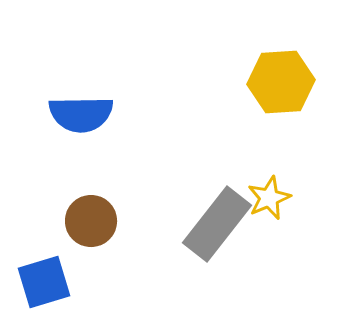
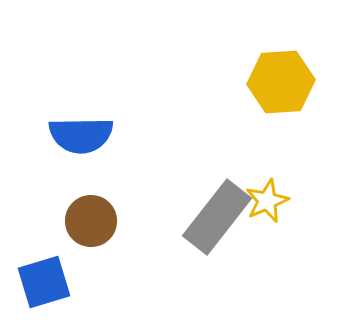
blue semicircle: moved 21 px down
yellow star: moved 2 px left, 3 px down
gray rectangle: moved 7 px up
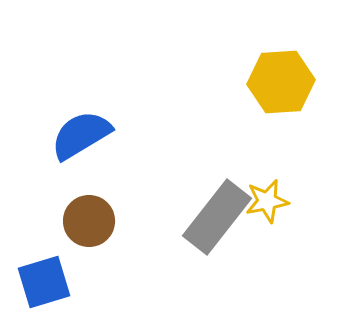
blue semicircle: rotated 150 degrees clockwise
yellow star: rotated 12 degrees clockwise
brown circle: moved 2 px left
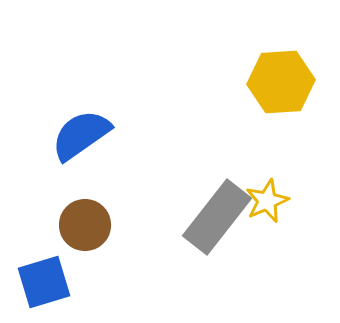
blue semicircle: rotated 4 degrees counterclockwise
yellow star: rotated 12 degrees counterclockwise
brown circle: moved 4 px left, 4 px down
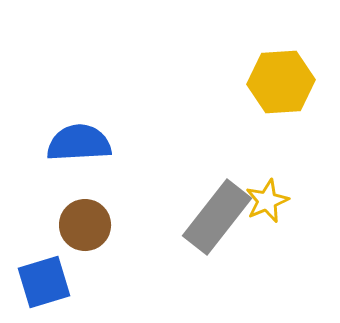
blue semicircle: moved 2 px left, 8 px down; rotated 32 degrees clockwise
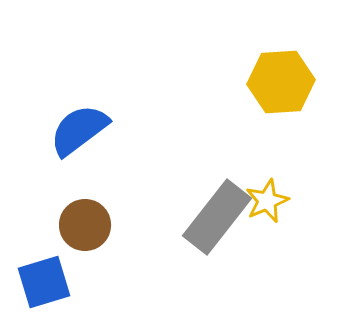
blue semicircle: moved 13 px up; rotated 34 degrees counterclockwise
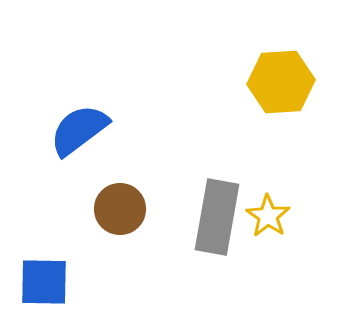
yellow star: moved 1 px right, 15 px down; rotated 15 degrees counterclockwise
gray rectangle: rotated 28 degrees counterclockwise
brown circle: moved 35 px right, 16 px up
blue square: rotated 18 degrees clockwise
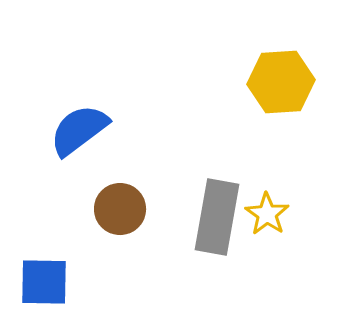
yellow star: moved 1 px left, 2 px up
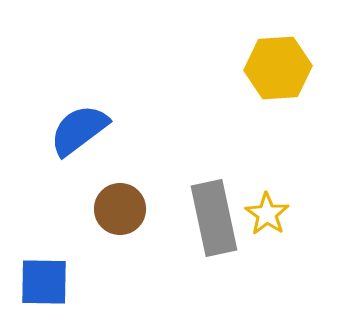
yellow hexagon: moved 3 px left, 14 px up
gray rectangle: moved 3 px left, 1 px down; rotated 22 degrees counterclockwise
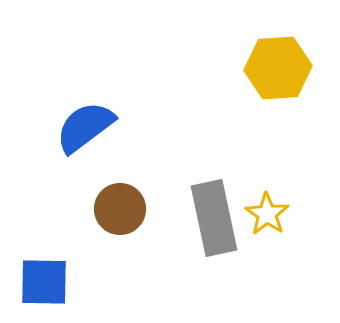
blue semicircle: moved 6 px right, 3 px up
